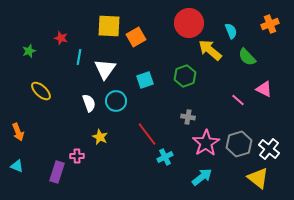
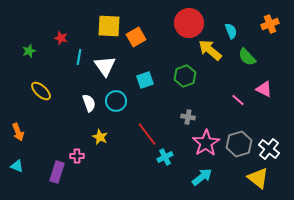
white triangle: moved 3 px up; rotated 10 degrees counterclockwise
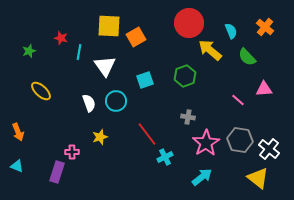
orange cross: moved 5 px left, 3 px down; rotated 30 degrees counterclockwise
cyan line: moved 5 px up
pink triangle: rotated 30 degrees counterclockwise
yellow star: rotated 28 degrees clockwise
gray hexagon: moved 1 px right, 4 px up; rotated 25 degrees clockwise
pink cross: moved 5 px left, 4 px up
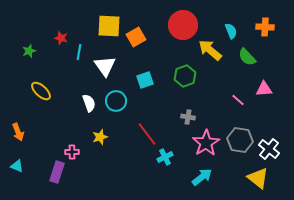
red circle: moved 6 px left, 2 px down
orange cross: rotated 36 degrees counterclockwise
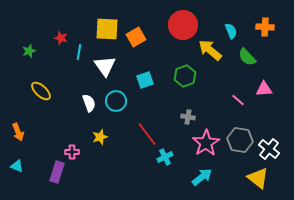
yellow square: moved 2 px left, 3 px down
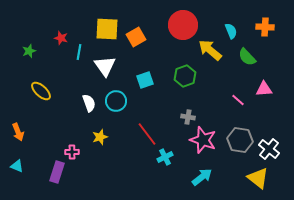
pink star: moved 3 px left, 3 px up; rotated 20 degrees counterclockwise
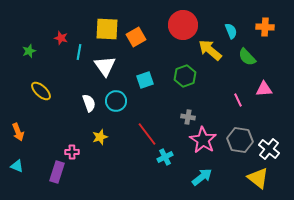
pink line: rotated 24 degrees clockwise
pink star: rotated 12 degrees clockwise
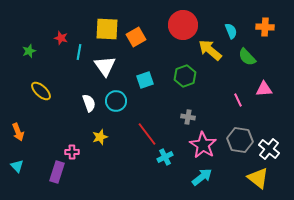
pink star: moved 5 px down
cyan triangle: rotated 24 degrees clockwise
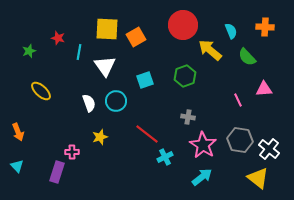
red star: moved 3 px left
red line: rotated 15 degrees counterclockwise
